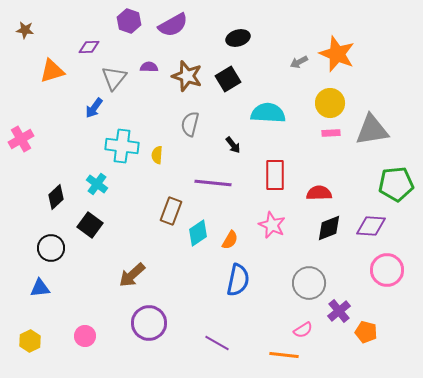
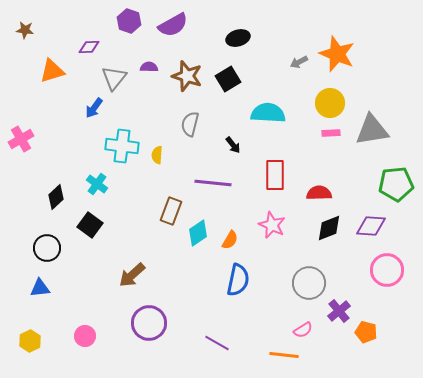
black circle at (51, 248): moved 4 px left
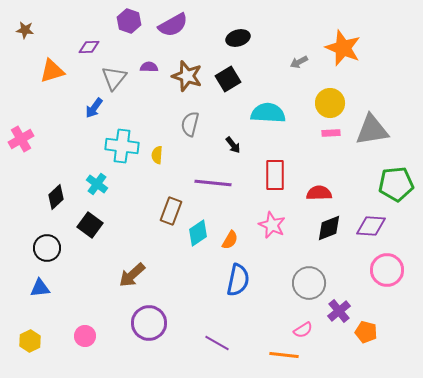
orange star at (337, 54): moved 6 px right, 6 px up
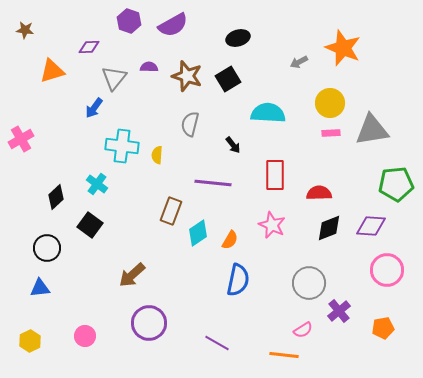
orange pentagon at (366, 332): moved 17 px right, 4 px up; rotated 25 degrees counterclockwise
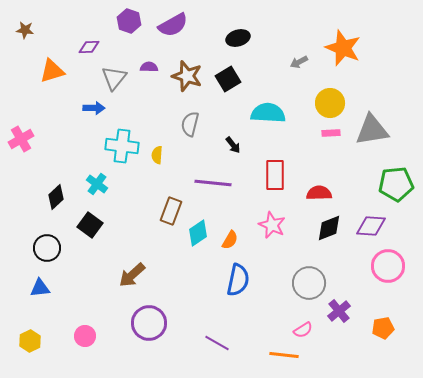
blue arrow at (94, 108): rotated 125 degrees counterclockwise
pink circle at (387, 270): moved 1 px right, 4 px up
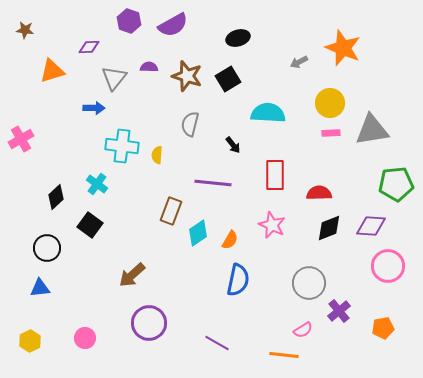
pink circle at (85, 336): moved 2 px down
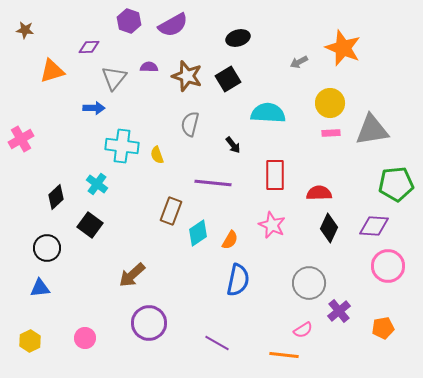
yellow semicircle at (157, 155): rotated 24 degrees counterclockwise
purple diamond at (371, 226): moved 3 px right
black diamond at (329, 228): rotated 44 degrees counterclockwise
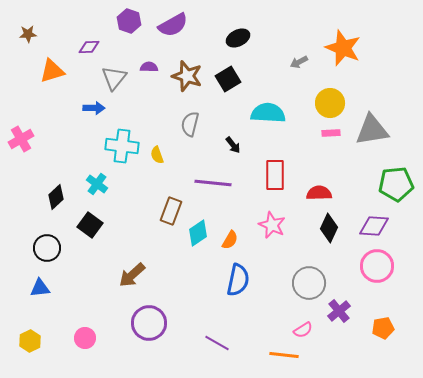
brown star at (25, 30): moved 3 px right, 4 px down; rotated 12 degrees counterclockwise
black ellipse at (238, 38): rotated 10 degrees counterclockwise
pink circle at (388, 266): moved 11 px left
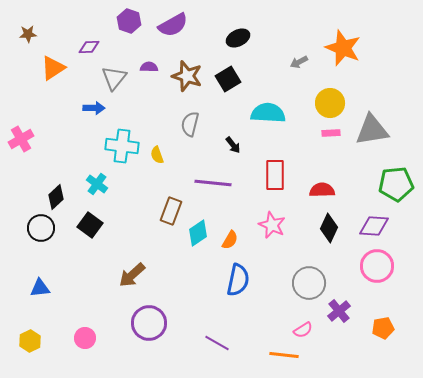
orange triangle at (52, 71): moved 1 px right, 3 px up; rotated 16 degrees counterclockwise
red semicircle at (319, 193): moved 3 px right, 3 px up
black circle at (47, 248): moved 6 px left, 20 px up
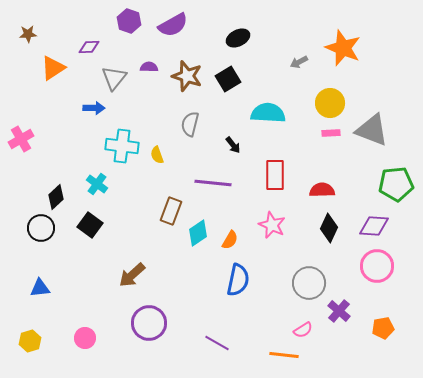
gray triangle at (372, 130): rotated 30 degrees clockwise
purple cross at (339, 311): rotated 10 degrees counterclockwise
yellow hexagon at (30, 341): rotated 10 degrees clockwise
